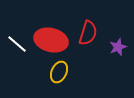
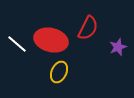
red semicircle: moved 5 px up; rotated 10 degrees clockwise
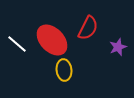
red ellipse: moved 1 px right; rotated 32 degrees clockwise
yellow ellipse: moved 5 px right, 2 px up; rotated 30 degrees counterclockwise
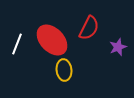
red semicircle: moved 1 px right
white line: rotated 70 degrees clockwise
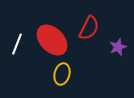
yellow ellipse: moved 2 px left, 4 px down; rotated 20 degrees clockwise
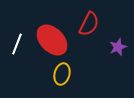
red semicircle: moved 4 px up
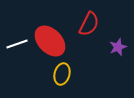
red ellipse: moved 2 px left, 1 px down
white line: rotated 50 degrees clockwise
